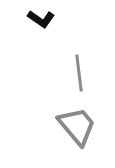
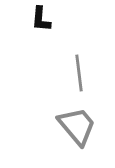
black L-shape: rotated 60 degrees clockwise
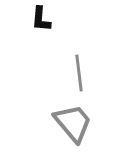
gray trapezoid: moved 4 px left, 3 px up
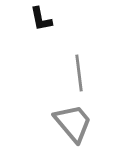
black L-shape: rotated 16 degrees counterclockwise
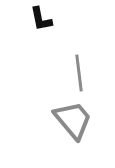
gray trapezoid: moved 3 px up
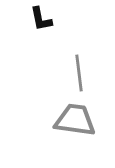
gray trapezoid: moved 2 px right; rotated 42 degrees counterclockwise
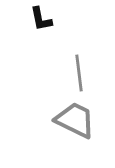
gray trapezoid: rotated 18 degrees clockwise
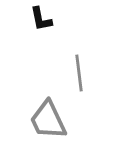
gray trapezoid: moved 27 px left; rotated 141 degrees counterclockwise
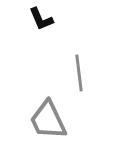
black L-shape: rotated 12 degrees counterclockwise
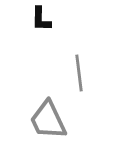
black L-shape: rotated 24 degrees clockwise
